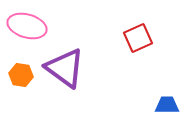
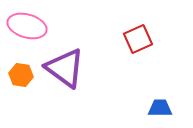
red square: moved 1 px down
blue trapezoid: moved 7 px left, 3 px down
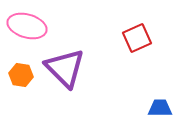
red square: moved 1 px left, 1 px up
purple triangle: rotated 9 degrees clockwise
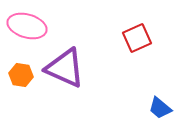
purple triangle: rotated 21 degrees counterclockwise
blue trapezoid: rotated 140 degrees counterclockwise
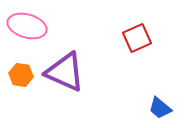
purple triangle: moved 4 px down
